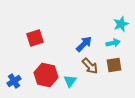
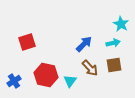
cyan star: rotated 21 degrees counterclockwise
red square: moved 8 px left, 4 px down
brown arrow: moved 2 px down
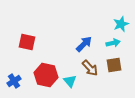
cyan star: rotated 21 degrees clockwise
red square: rotated 30 degrees clockwise
cyan triangle: rotated 16 degrees counterclockwise
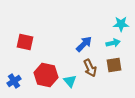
cyan star: rotated 21 degrees clockwise
red square: moved 2 px left
brown arrow: rotated 18 degrees clockwise
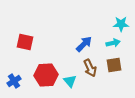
red hexagon: rotated 15 degrees counterclockwise
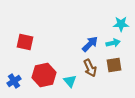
blue arrow: moved 6 px right
red hexagon: moved 2 px left; rotated 10 degrees counterclockwise
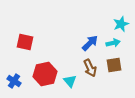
cyan star: rotated 21 degrees counterclockwise
blue arrow: moved 1 px up
red hexagon: moved 1 px right, 1 px up
blue cross: rotated 24 degrees counterclockwise
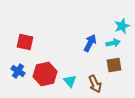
cyan star: moved 1 px right, 2 px down
blue arrow: rotated 18 degrees counterclockwise
brown arrow: moved 5 px right, 16 px down
blue cross: moved 4 px right, 10 px up
